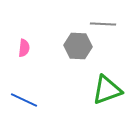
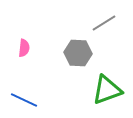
gray line: moved 1 px right, 1 px up; rotated 35 degrees counterclockwise
gray hexagon: moved 7 px down
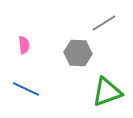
pink semicircle: moved 3 px up; rotated 12 degrees counterclockwise
green triangle: moved 2 px down
blue line: moved 2 px right, 11 px up
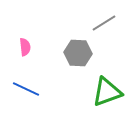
pink semicircle: moved 1 px right, 2 px down
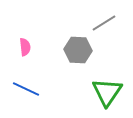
gray hexagon: moved 3 px up
green triangle: rotated 36 degrees counterclockwise
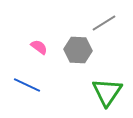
pink semicircle: moved 14 px right; rotated 48 degrees counterclockwise
blue line: moved 1 px right, 4 px up
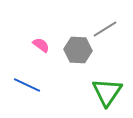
gray line: moved 1 px right, 6 px down
pink semicircle: moved 2 px right, 2 px up
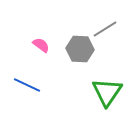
gray hexagon: moved 2 px right, 1 px up
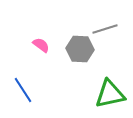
gray line: rotated 15 degrees clockwise
blue line: moved 4 px left, 5 px down; rotated 32 degrees clockwise
green triangle: moved 3 px right, 2 px down; rotated 44 degrees clockwise
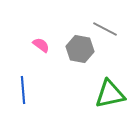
gray line: rotated 45 degrees clockwise
gray hexagon: rotated 8 degrees clockwise
blue line: rotated 28 degrees clockwise
